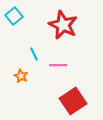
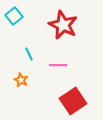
cyan line: moved 5 px left
orange star: moved 4 px down
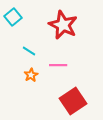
cyan square: moved 1 px left, 1 px down
cyan line: moved 3 px up; rotated 32 degrees counterclockwise
orange star: moved 10 px right, 5 px up; rotated 16 degrees clockwise
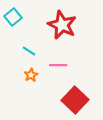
red star: moved 1 px left
red square: moved 2 px right, 1 px up; rotated 12 degrees counterclockwise
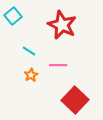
cyan square: moved 1 px up
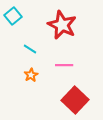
cyan line: moved 1 px right, 2 px up
pink line: moved 6 px right
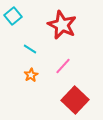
pink line: moved 1 px left, 1 px down; rotated 48 degrees counterclockwise
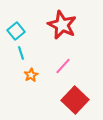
cyan square: moved 3 px right, 15 px down
cyan line: moved 9 px left, 4 px down; rotated 40 degrees clockwise
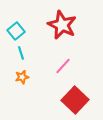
orange star: moved 9 px left, 2 px down; rotated 16 degrees clockwise
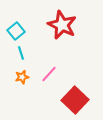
pink line: moved 14 px left, 8 px down
